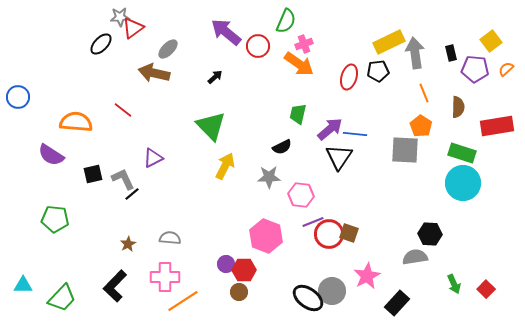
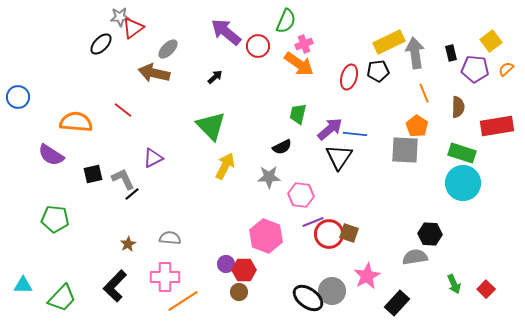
orange pentagon at (421, 126): moved 4 px left
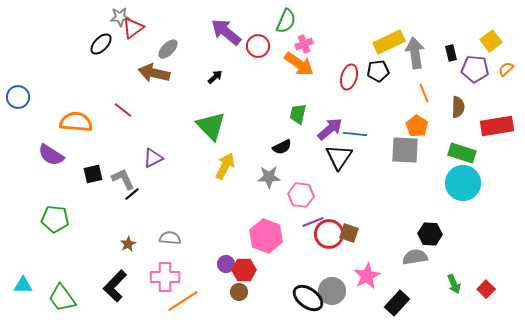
green trapezoid at (62, 298): rotated 100 degrees clockwise
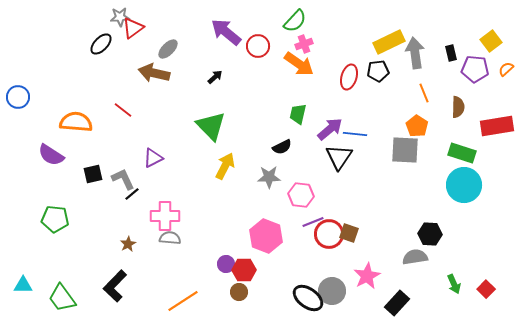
green semicircle at (286, 21): moved 9 px right; rotated 20 degrees clockwise
cyan circle at (463, 183): moved 1 px right, 2 px down
pink cross at (165, 277): moved 61 px up
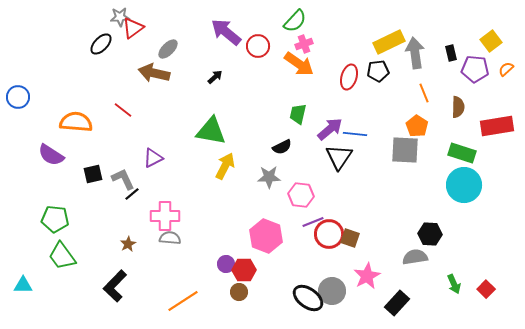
green triangle at (211, 126): moved 5 px down; rotated 36 degrees counterclockwise
brown square at (349, 233): moved 1 px right, 5 px down
green trapezoid at (62, 298): moved 42 px up
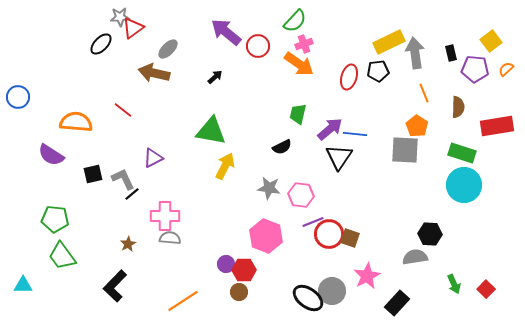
gray star at (269, 177): moved 11 px down; rotated 10 degrees clockwise
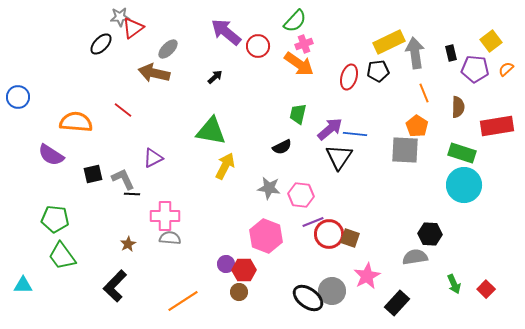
black line at (132, 194): rotated 42 degrees clockwise
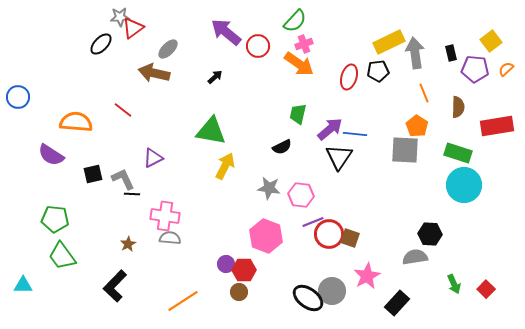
green rectangle at (462, 153): moved 4 px left
pink cross at (165, 216): rotated 8 degrees clockwise
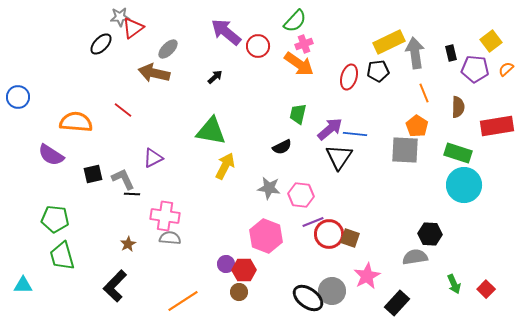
green trapezoid at (62, 256): rotated 20 degrees clockwise
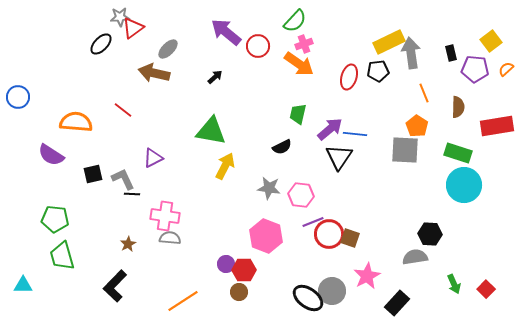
gray arrow at (415, 53): moved 4 px left
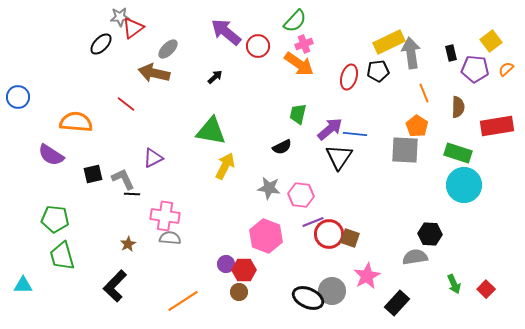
red line at (123, 110): moved 3 px right, 6 px up
black ellipse at (308, 298): rotated 12 degrees counterclockwise
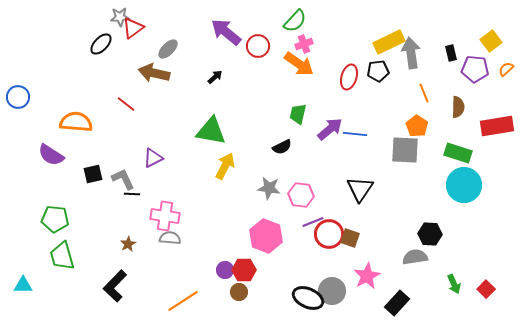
black triangle at (339, 157): moved 21 px right, 32 px down
purple circle at (226, 264): moved 1 px left, 6 px down
